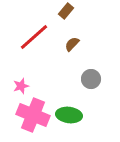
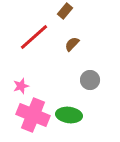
brown rectangle: moved 1 px left
gray circle: moved 1 px left, 1 px down
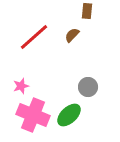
brown rectangle: moved 22 px right; rotated 35 degrees counterclockwise
brown semicircle: moved 9 px up
gray circle: moved 2 px left, 7 px down
green ellipse: rotated 50 degrees counterclockwise
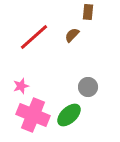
brown rectangle: moved 1 px right, 1 px down
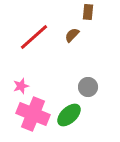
pink cross: moved 1 px up
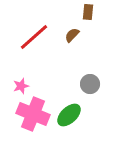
gray circle: moved 2 px right, 3 px up
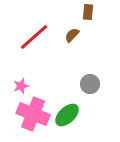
green ellipse: moved 2 px left
